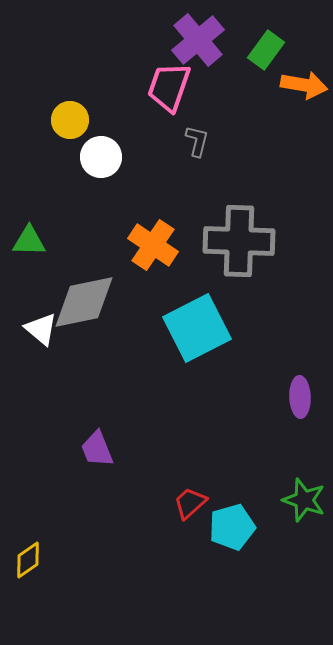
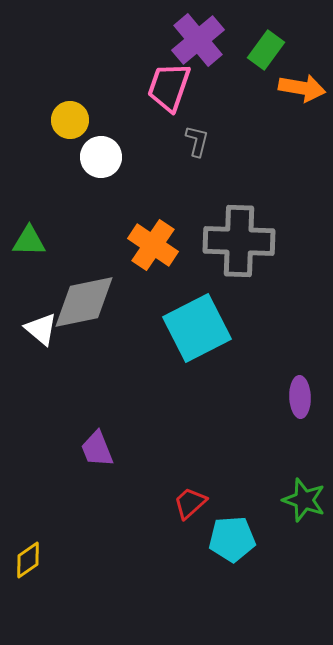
orange arrow: moved 2 px left, 3 px down
cyan pentagon: moved 12 px down; rotated 12 degrees clockwise
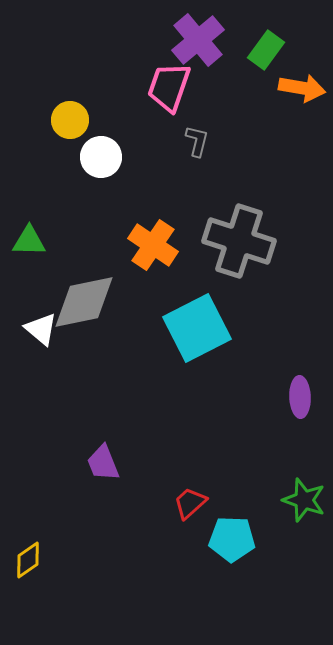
gray cross: rotated 16 degrees clockwise
purple trapezoid: moved 6 px right, 14 px down
cyan pentagon: rotated 6 degrees clockwise
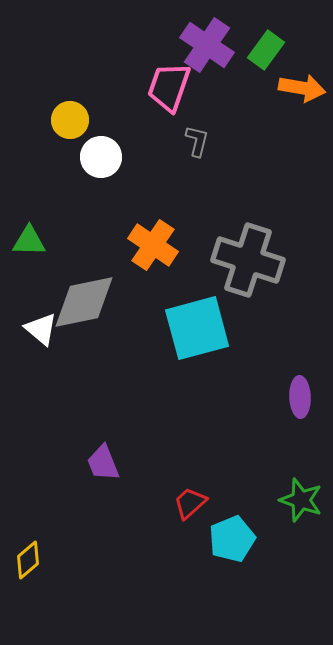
purple cross: moved 9 px right, 5 px down; rotated 16 degrees counterclockwise
gray cross: moved 9 px right, 19 px down
cyan square: rotated 12 degrees clockwise
green star: moved 3 px left
cyan pentagon: rotated 24 degrees counterclockwise
yellow diamond: rotated 6 degrees counterclockwise
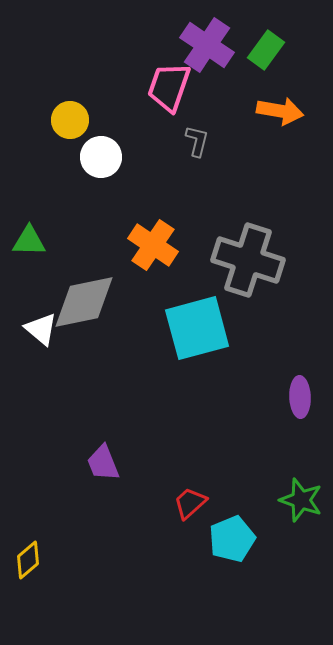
orange arrow: moved 22 px left, 23 px down
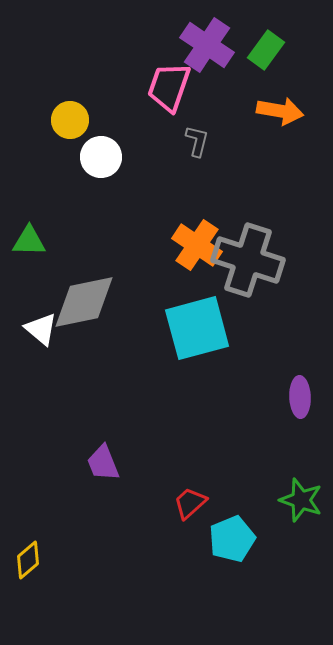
orange cross: moved 44 px right
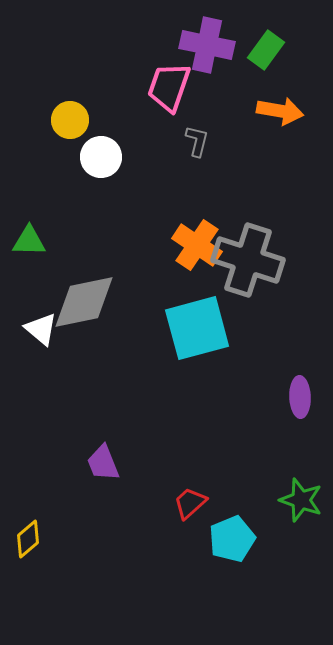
purple cross: rotated 22 degrees counterclockwise
yellow diamond: moved 21 px up
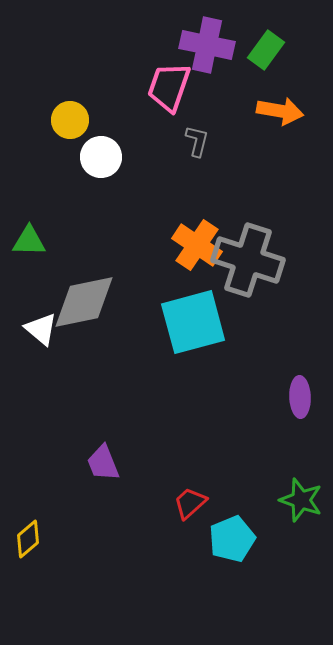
cyan square: moved 4 px left, 6 px up
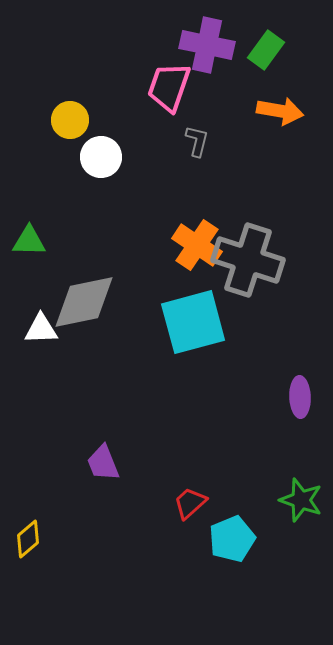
white triangle: rotated 42 degrees counterclockwise
